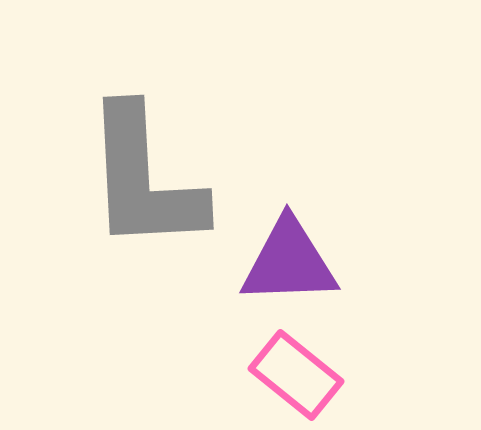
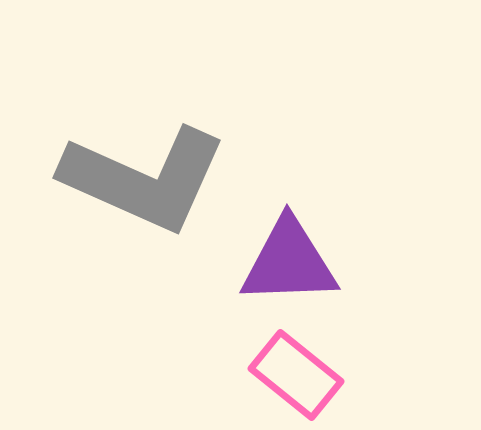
gray L-shape: rotated 63 degrees counterclockwise
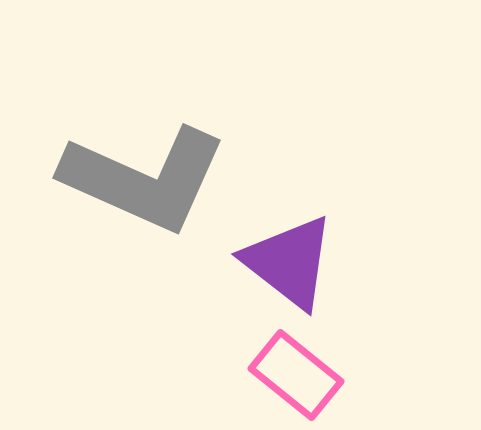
purple triangle: rotated 40 degrees clockwise
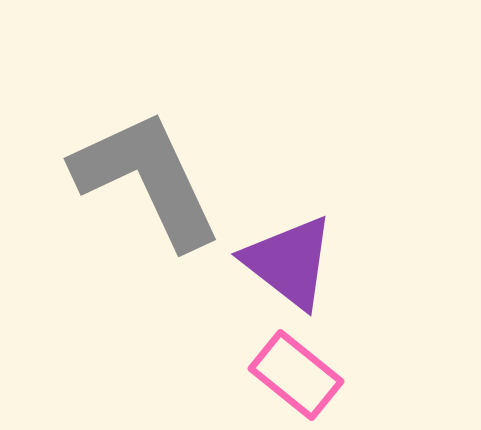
gray L-shape: moved 3 px right; rotated 139 degrees counterclockwise
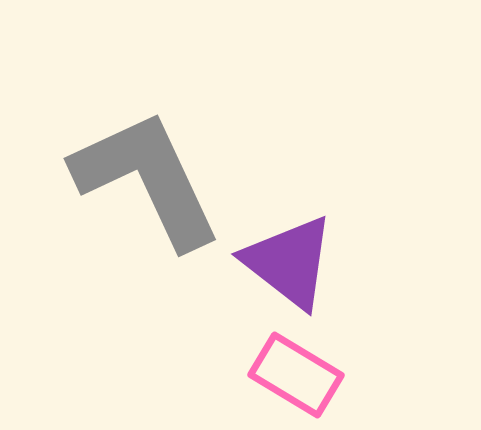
pink rectangle: rotated 8 degrees counterclockwise
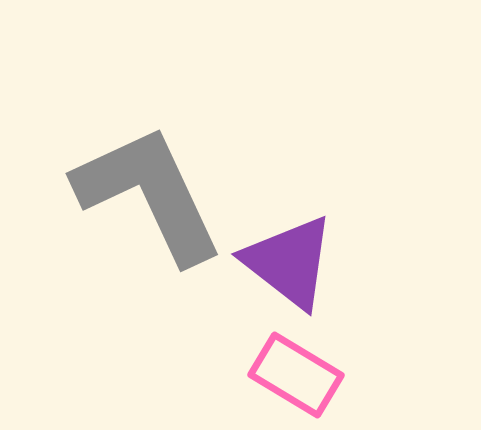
gray L-shape: moved 2 px right, 15 px down
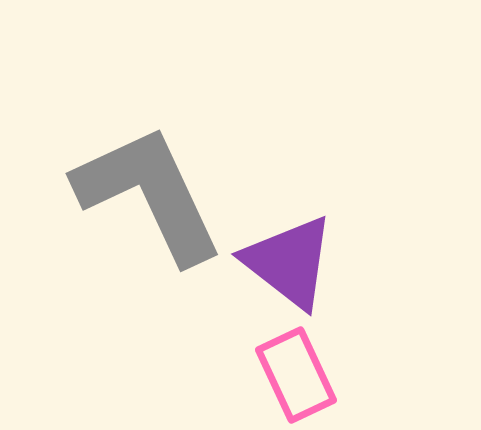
pink rectangle: rotated 34 degrees clockwise
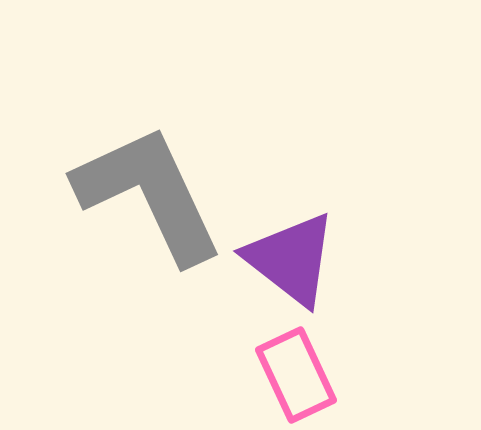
purple triangle: moved 2 px right, 3 px up
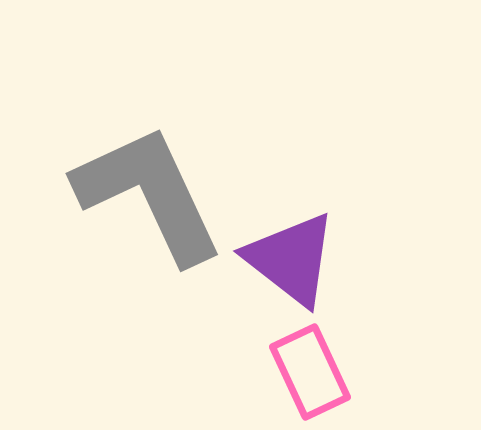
pink rectangle: moved 14 px right, 3 px up
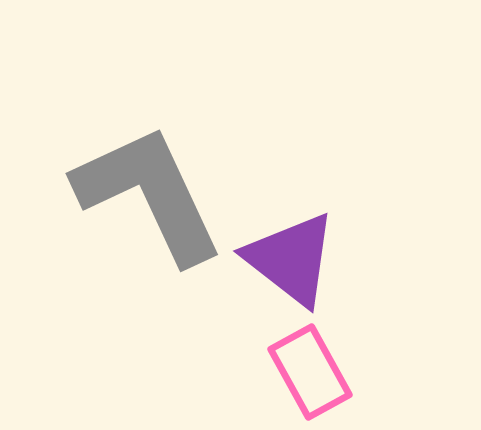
pink rectangle: rotated 4 degrees counterclockwise
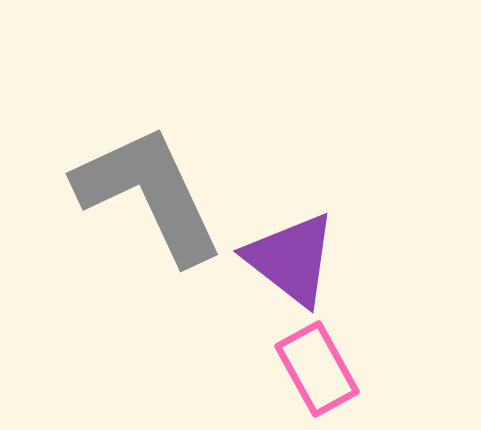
pink rectangle: moved 7 px right, 3 px up
